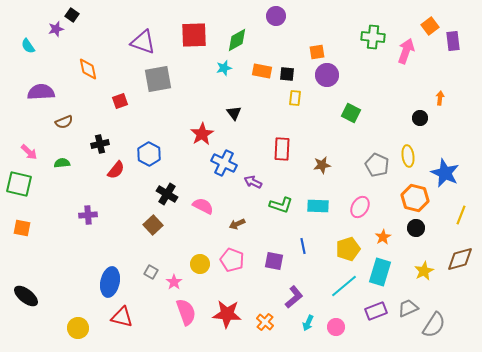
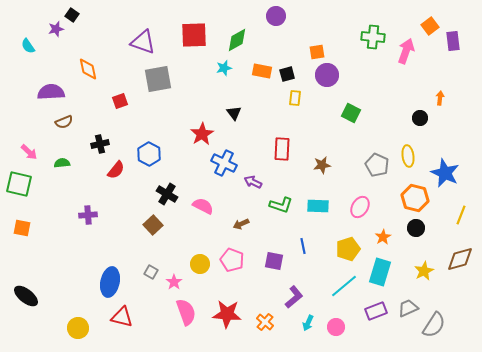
black square at (287, 74): rotated 21 degrees counterclockwise
purple semicircle at (41, 92): moved 10 px right
brown arrow at (237, 224): moved 4 px right
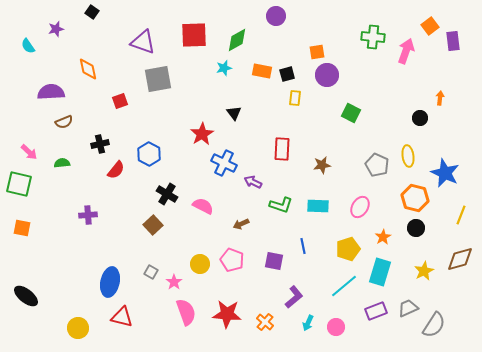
black square at (72, 15): moved 20 px right, 3 px up
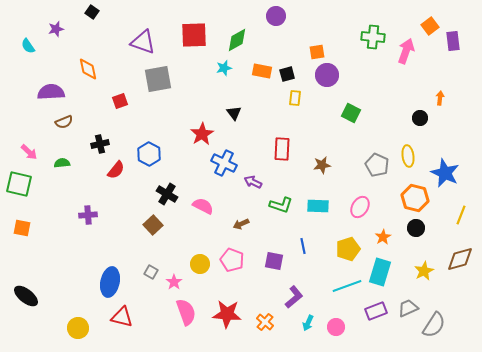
cyan line at (344, 286): moved 3 px right; rotated 20 degrees clockwise
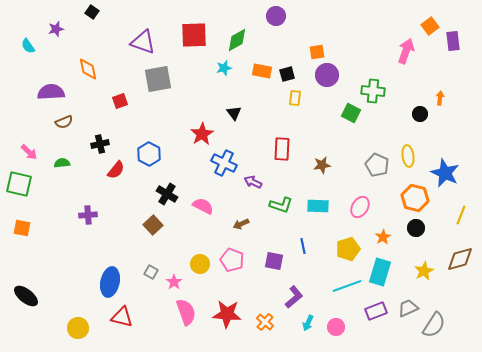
green cross at (373, 37): moved 54 px down
black circle at (420, 118): moved 4 px up
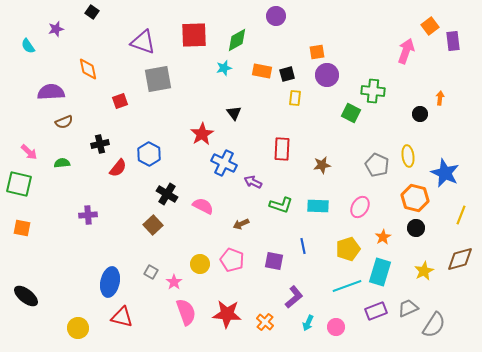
red semicircle at (116, 170): moved 2 px right, 2 px up
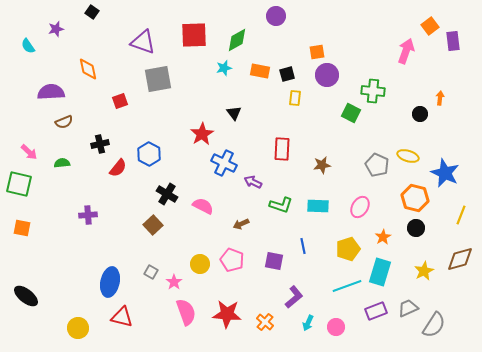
orange rectangle at (262, 71): moved 2 px left
yellow ellipse at (408, 156): rotated 65 degrees counterclockwise
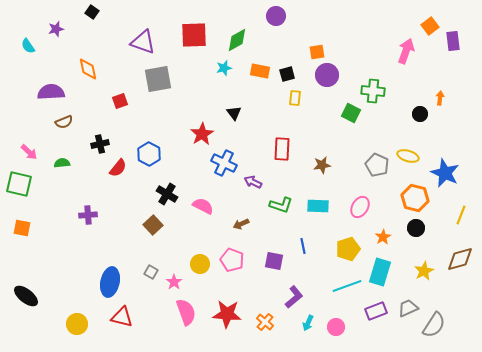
yellow circle at (78, 328): moved 1 px left, 4 px up
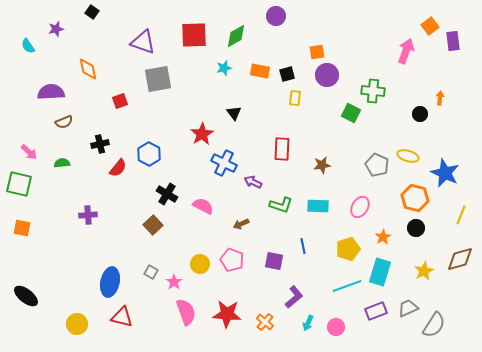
green diamond at (237, 40): moved 1 px left, 4 px up
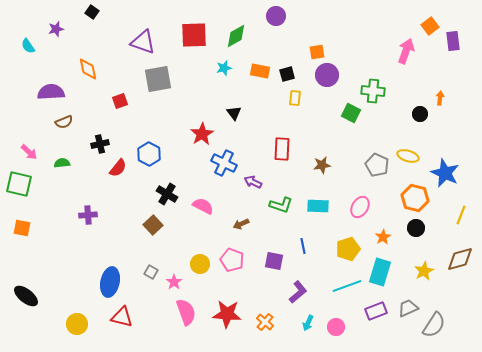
purple L-shape at (294, 297): moved 4 px right, 5 px up
